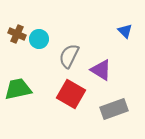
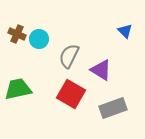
gray rectangle: moved 1 px left, 1 px up
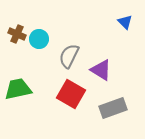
blue triangle: moved 9 px up
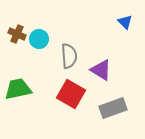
gray semicircle: rotated 150 degrees clockwise
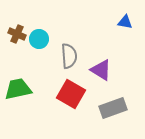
blue triangle: rotated 35 degrees counterclockwise
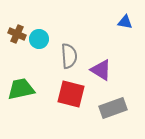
green trapezoid: moved 3 px right
red square: rotated 16 degrees counterclockwise
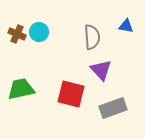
blue triangle: moved 1 px right, 4 px down
cyan circle: moved 7 px up
gray semicircle: moved 23 px right, 19 px up
purple triangle: rotated 15 degrees clockwise
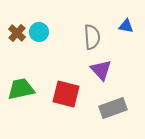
brown cross: moved 1 px up; rotated 18 degrees clockwise
red square: moved 5 px left
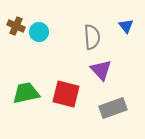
blue triangle: rotated 42 degrees clockwise
brown cross: moved 1 px left, 7 px up; rotated 18 degrees counterclockwise
green trapezoid: moved 5 px right, 4 px down
